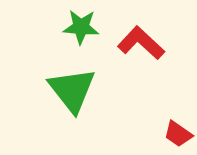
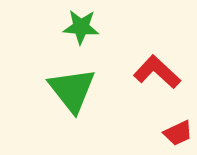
red L-shape: moved 16 px right, 29 px down
red trapezoid: moved 1 px up; rotated 60 degrees counterclockwise
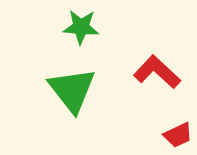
red trapezoid: moved 2 px down
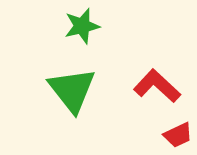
green star: moved 1 px right, 1 px up; rotated 18 degrees counterclockwise
red L-shape: moved 14 px down
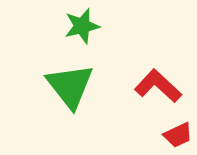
red L-shape: moved 1 px right
green triangle: moved 2 px left, 4 px up
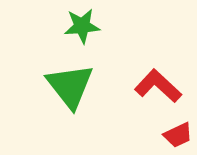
green star: rotated 9 degrees clockwise
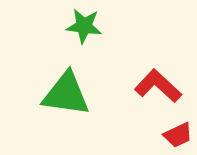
green star: moved 2 px right; rotated 12 degrees clockwise
green triangle: moved 4 px left, 8 px down; rotated 44 degrees counterclockwise
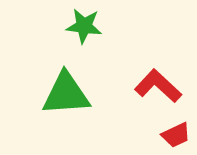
green triangle: rotated 12 degrees counterclockwise
red trapezoid: moved 2 px left
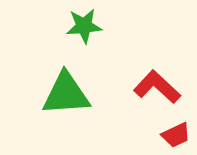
green star: rotated 12 degrees counterclockwise
red L-shape: moved 1 px left, 1 px down
